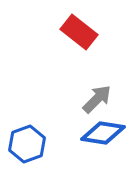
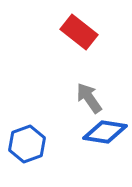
gray arrow: moved 8 px left, 1 px up; rotated 80 degrees counterclockwise
blue diamond: moved 2 px right, 1 px up
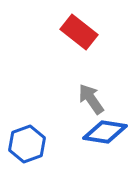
gray arrow: moved 2 px right, 1 px down
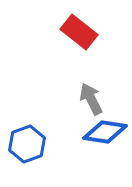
gray arrow: rotated 8 degrees clockwise
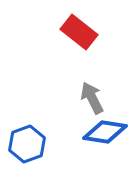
gray arrow: moved 1 px right, 1 px up
